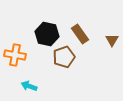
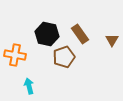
cyan arrow: rotated 56 degrees clockwise
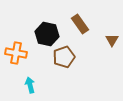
brown rectangle: moved 10 px up
orange cross: moved 1 px right, 2 px up
cyan arrow: moved 1 px right, 1 px up
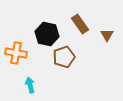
brown triangle: moved 5 px left, 5 px up
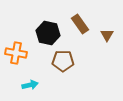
black hexagon: moved 1 px right, 1 px up
brown pentagon: moved 1 px left, 4 px down; rotated 20 degrees clockwise
cyan arrow: rotated 91 degrees clockwise
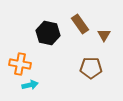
brown triangle: moved 3 px left
orange cross: moved 4 px right, 11 px down
brown pentagon: moved 28 px right, 7 px down
